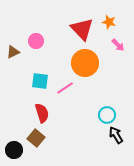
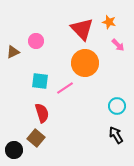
cyan circle: moved 10 px right, 9 px up
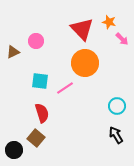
pink arrow: moved 4 px right, 6 px up
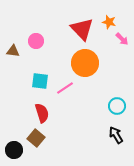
brown triangle: moved 1 px up; rotated 32 degrees clockwise
